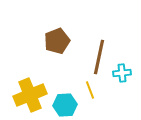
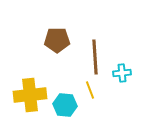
brown pentagon: moved 1 px up; rotated 20 degrees clockwise
brown line: moved 4 px left; rotated 16 degrees counterclockwise
yellow cross: rotated 16 degrees clockwise
cyan hexagon: rotated 10 degrees clockwise
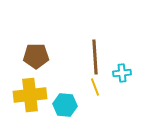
brown pentagon: moved 21 px left, 16 px down
yellow line: moved 5 px right, 3 px up
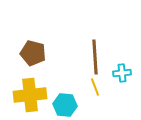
brown pentagon: moved 3 px left, 3 px up; rotated 15 degrees clockwise
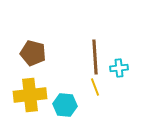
cyan cross: moved 3 px left, 5 px up
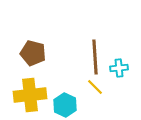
yellow line: rotated 24 degrees counterclockwise
cyan hexagon: rotated 20 degrees clockwise
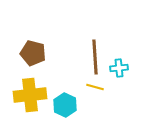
yellow line: rotated 30 degrees counterclockwise
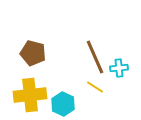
brown line: rotated 20 degrees counterclockwise
yellow line: rotated 18 degrees clockwise
cyan hexagon: moved 2 px left, 1 px up
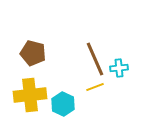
brown line: moved 2 px down
yellow line: rotated 54 degrees counterclockwise
